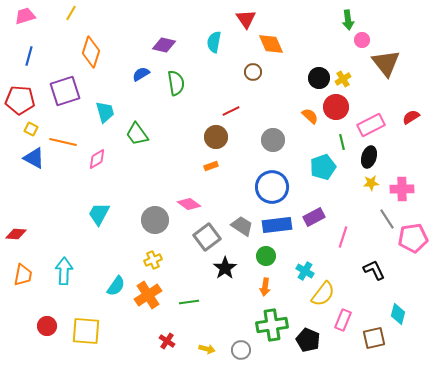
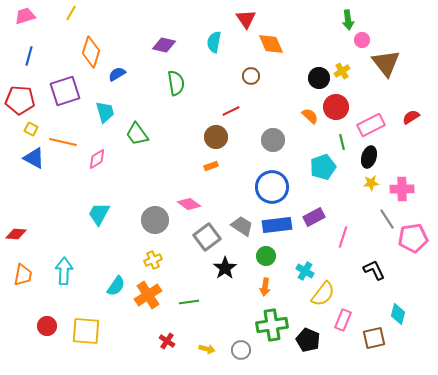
brown circle at (253, 72): moved 2 px left, 4 px down
blue semicircle at (141, 74): moved 24 px left
yellow cross at (343, 79): moved 1 px left, 8 px up
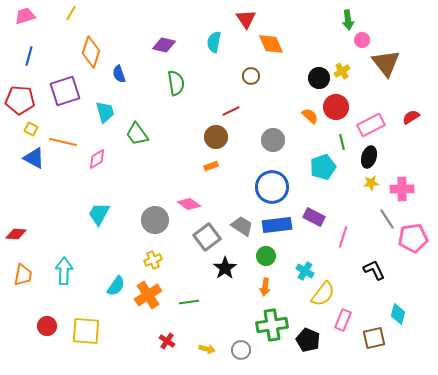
blue semicircle at (117, 74): moved 2 px right; rotated 78 degrees counterclockwise
purple rectangle at (314, 217): rotated 55 degrees clockwise
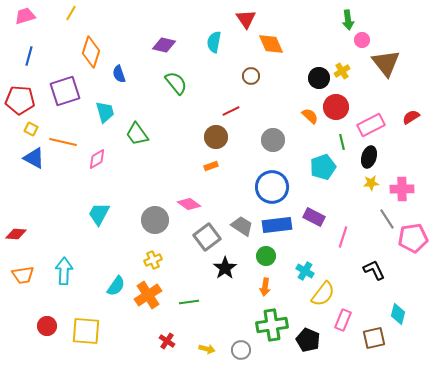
green semicircle at (176, 83): rotated 30 degrees counterclockwise
orange trapezoid at (23, 275): rotated 70 degrees clockwise
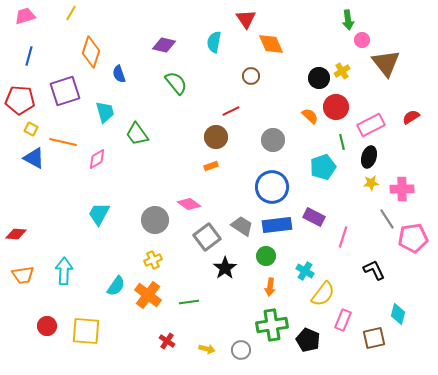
orange arrow at (265, 287): moved 5 px right
orange cross at (148, 295): rotated 20 degrees counterclockwise
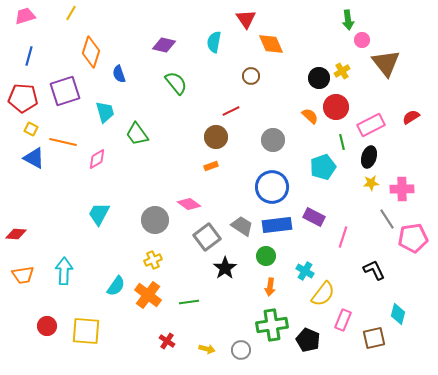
red pentagon at (20, 100): moved 3 px right, 2 px up
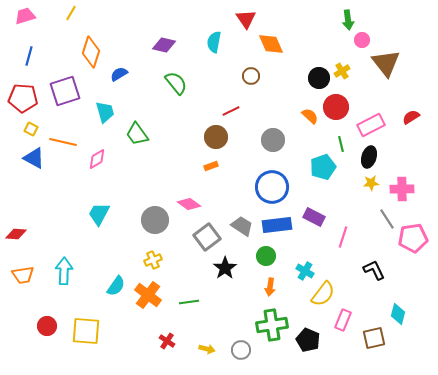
blue semicircle at (119, 74): rotated 78 degrees clockwise
green line at (342, 142): moved 1 px left, 2 px down
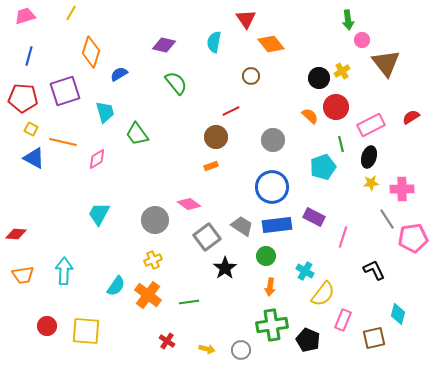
orange diamond at (271, 44): rotated 16 degrees counterclockwise
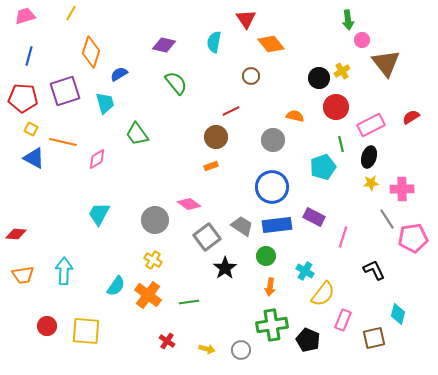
cyan trapezoid at (105, 112): moved 9 px up
orange semicircle at (310, 116): moved 15 px left; rotated 30 degrees counterclockwise
yellow cross at (153, 260): rotated 36 degrees counterclockwise
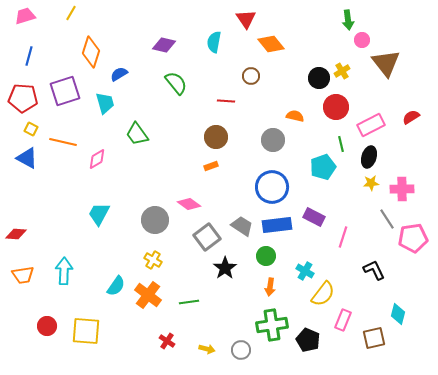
red line at (231, 111): moved 5 px left, 10 px up; rotated 30 degrees clockwise
blue triangle at (34, 158): moved 7 px left
